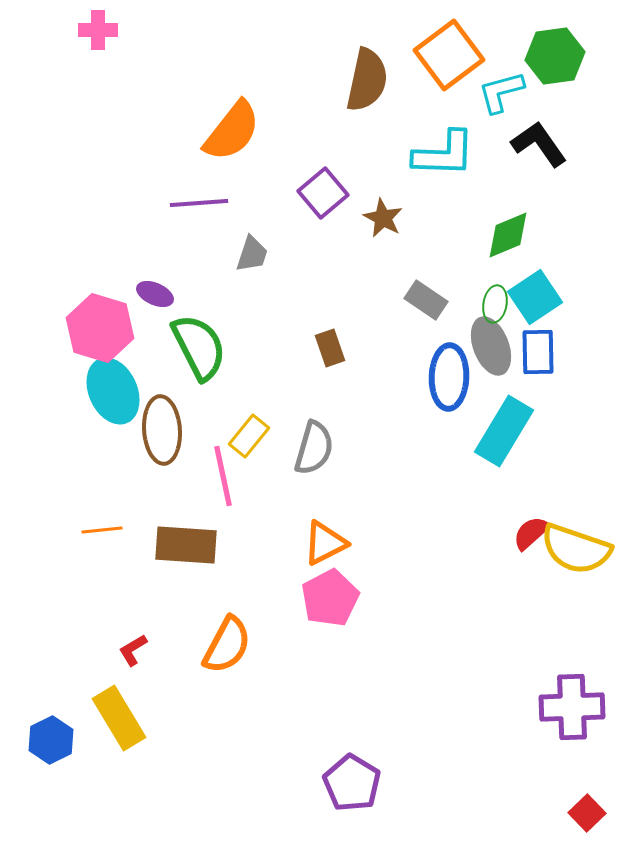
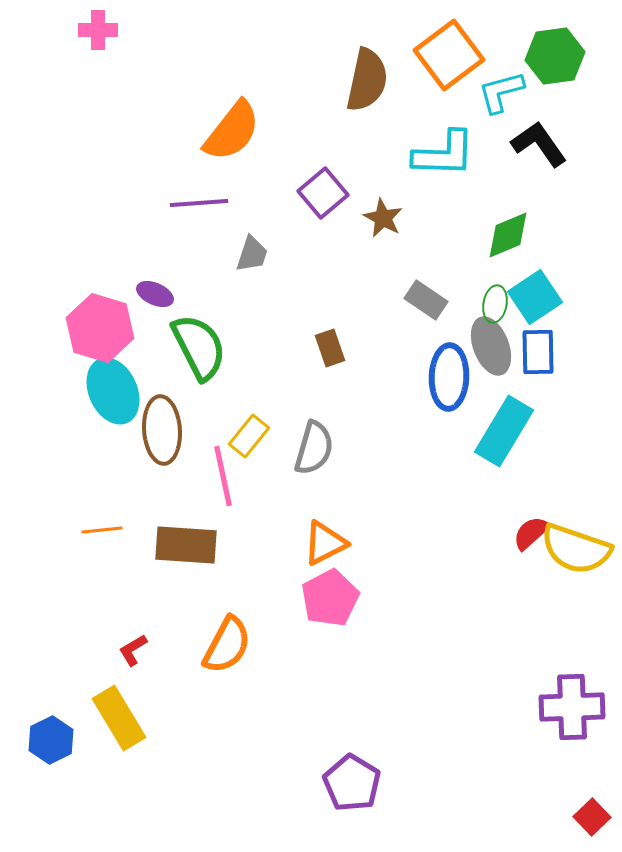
red square at (587, 813): moved 5 px right, 4 px down
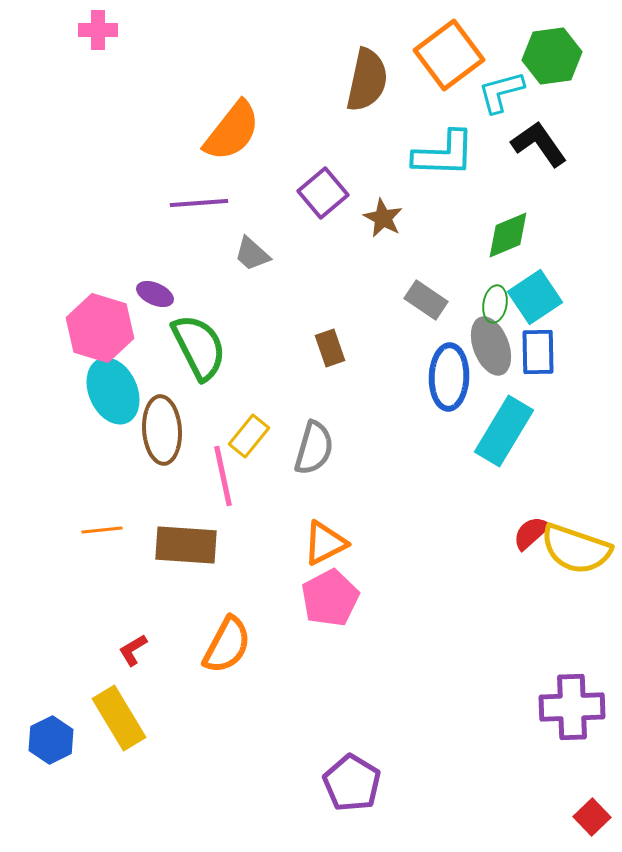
green hexagon at (555, 56): moved 3 px left
gray trapezoid at (252, 254): rotated 114 degrees clockwise
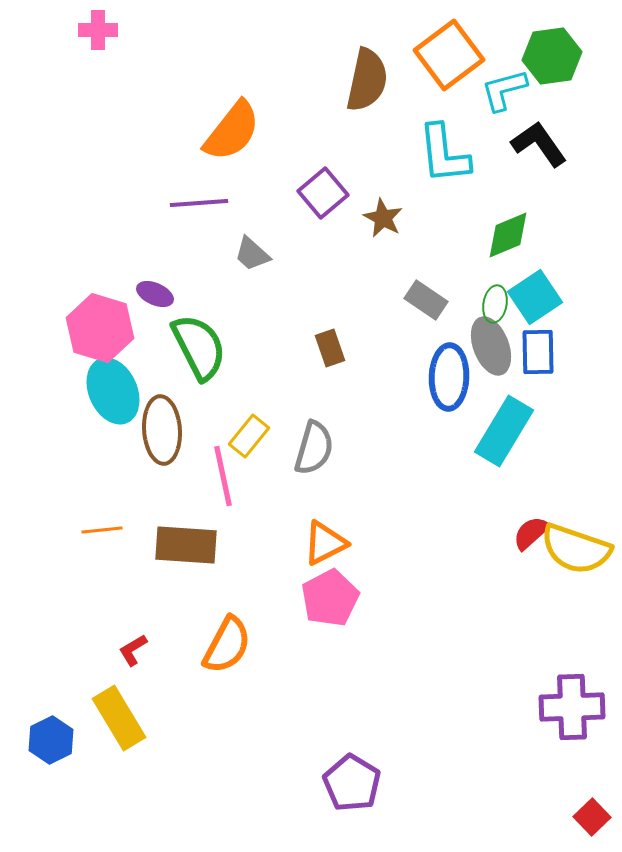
cyan L-shape at (501, 92): moved 3 px right, 2 px up
cyan L-shape at (444, 154): rotated 82 degrees clockwise
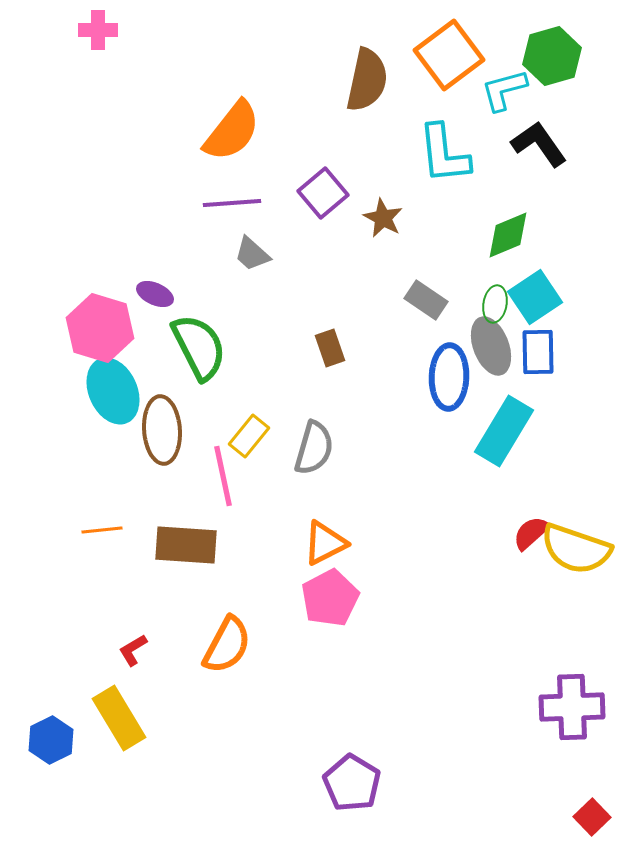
green hexagon at (552, 56): rotated 8 degrees counterclockwise
purple line at (199, 203): moved 33 px right
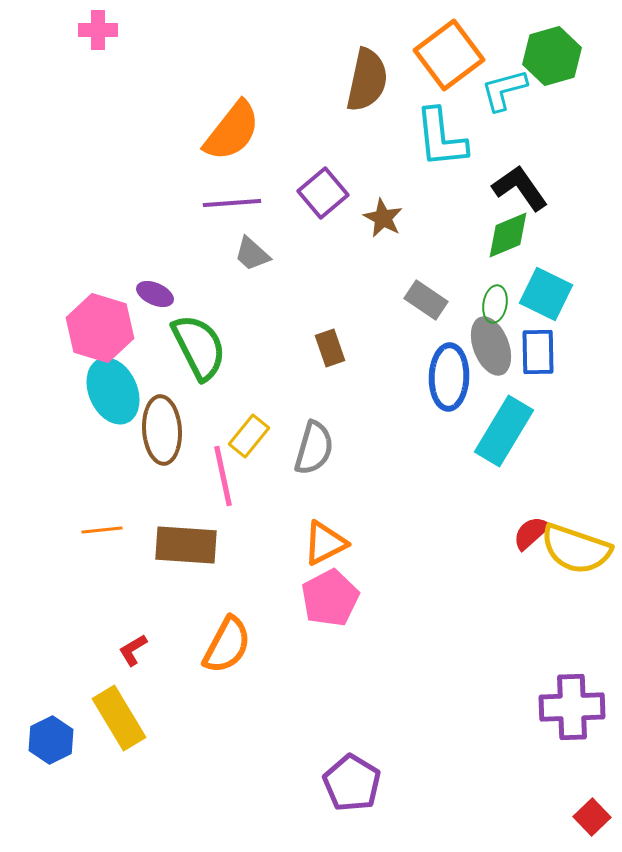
black L-shape at (539, 144): moved 19 px left, 44 px down
cyan L-shape at (444, 154): moved 3 px left, 16 px up
cyan square at (535, 297): moved 11 px right, 3 px up; rotated 30 degrees counterclockwise
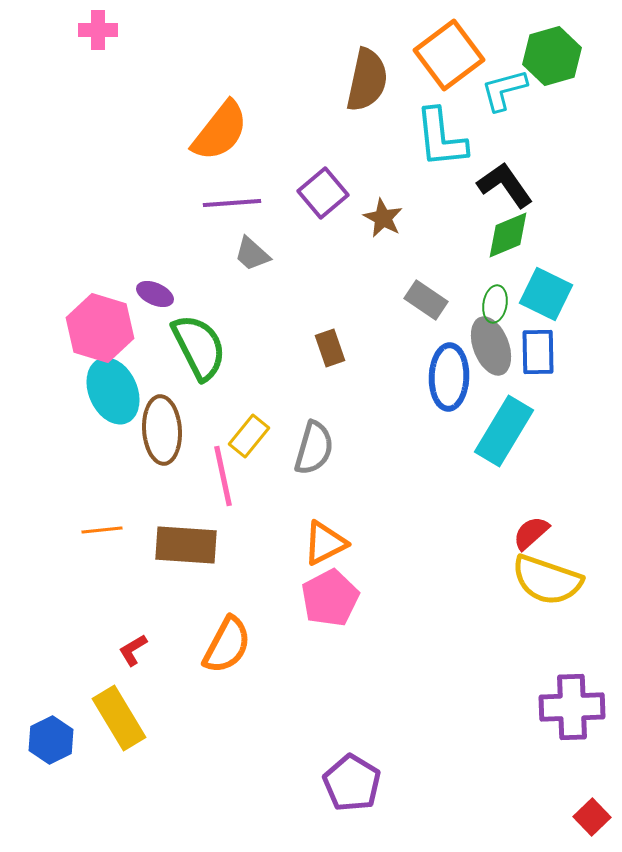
orange semicircle at (232, 131): moved 12 px left
black L-shape at (520, 188): moved 15 px left, 3 px up
yellow semicircle at (576, 549): moved 29 px left, 31 px down
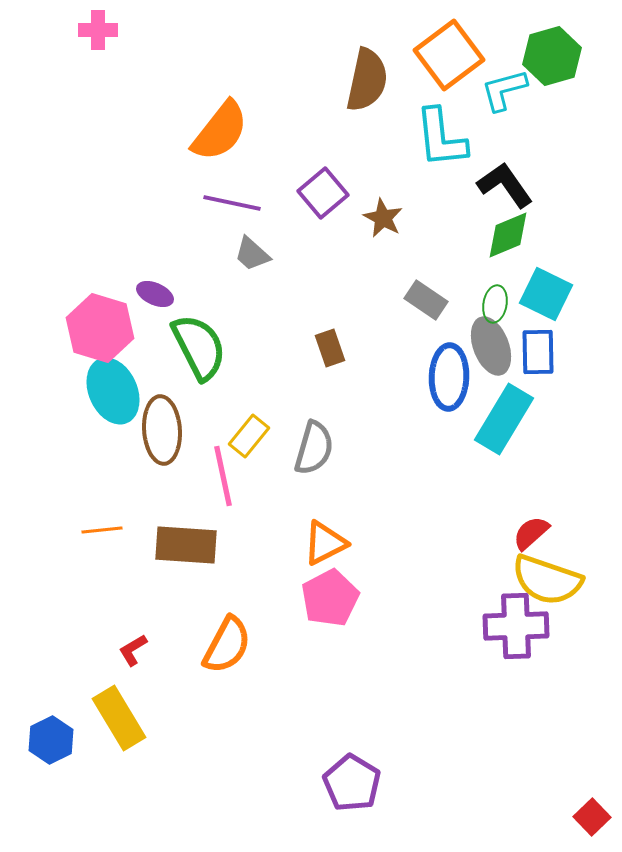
purple line at (232, 203): rotated 16 degrees clockwise
cyan rectangle at (504, 431): moved 12 px up
purple cross at (572, 707): moved 56 px left, 81 px up
